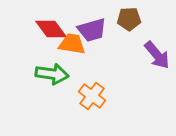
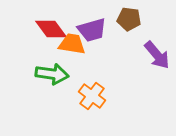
brown pentagon: rotated 10 degrees clockwise
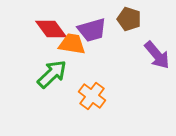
brown pentagon: rotated 10 degrees clockwise
green arrow: rotated 52 degrees counterclockwise
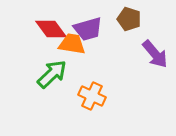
purple trapezoid: moved 4 px left, 1 px up
purple arrow: moved 2 px left, 1 px up
orange cross: rotated 12 degrees counterclockwise
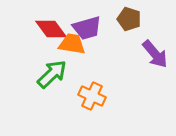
purple trapezoid: moved 1 px left, 1 px up
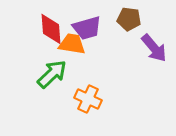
brown pentagon: rotated 10 degrees counterclockwise
red diamond: rotated 32 degrees clockwise
purple arrow: moved 1 px left, 6 px up
orange cross: moved 4 px left, 3 px down
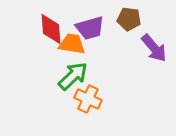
purple trapezoid: moved 3 px right
green arrow: moved 21 px right, 2 px down
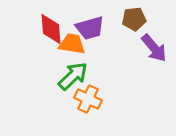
brown pentagon: moved 5 px right; rotated 15 degrees counterclockwise
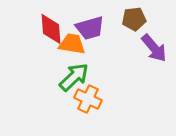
green arrow: moved 1 px right, 1 px down
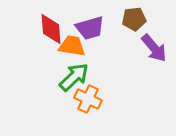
orange trapezoid: moved 2 px down
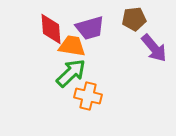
green arrow: moved 3 px left, 4 px up
orange cross: moved 3 px up; rotated 12 degrees counterclockwise
